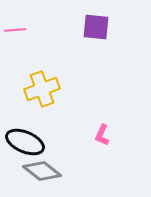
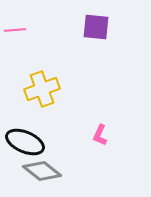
pink L-shape: moved 2 px left
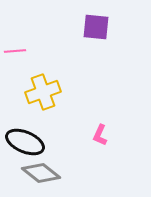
pink line: moved 21 px down
yellow cross: moved 1 px right, 3 px down
gray diamond: moved 1 px left, 2 px down
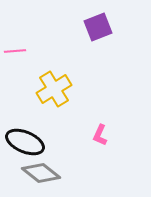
purple square: moved 2 px right; rotated 28 degrees counterclockwise
yellow cross: moved 11 px right, 3 px up; rotated 12 degrees counterclockwise
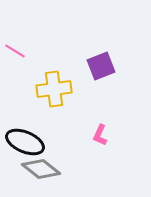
purple square: moved 3 px right, 39 px down
pink line: rotated 35 degrees clockwise
yellow cross: rotated 24 degrees clockwise
gray diamond: moved 4 px up
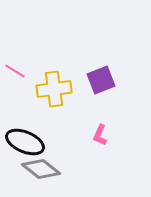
pink line: moved 20 px down
purple square: moved 14 px down
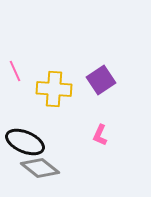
pink line: rotated 35 degrees clockwise
purple square: rotated 12 degrees counterclockwise
yellow cross: rotated 12 degrees clockwise
gray diamond: moved 1 px left, 1 px up
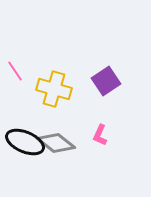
pink line: rotated 10 degrees counterclockwise
purple square: moved 5 px right, 1 px down
yellow cross: rotated 12 degrees clockwise
gray diamond: moved 16 px right, 25 px up
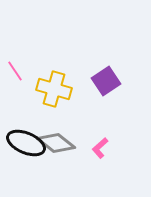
pink L-shape: moved 13 px down; rotated 25 degrees clockwise
black ellipse: moved 1 px right, 1 px down
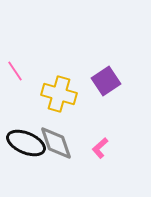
yellow cross: moved 5 px right, 5 px down
gray diamond: rotated 33 degrees clockwise
